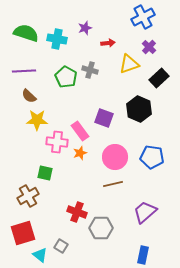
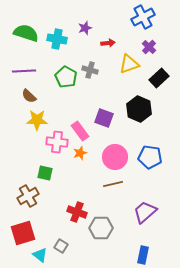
blue pentagon: moved 2 px left
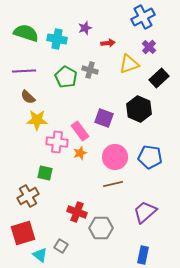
brown semicircle: moved 1 px left, 1 px down
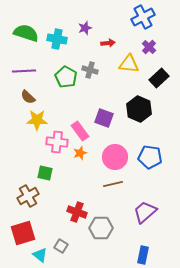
yellow triangle: rotated 25 degrees clockwise
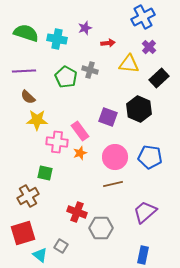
purple square: moved 4 px right, 1 px up
